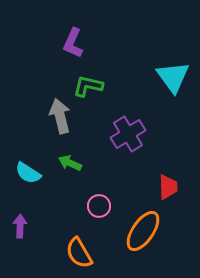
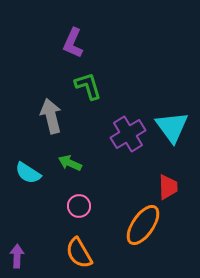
cyan triangle: moved 1 px left, 50 px down
green L-shape: rotated 60 degrees clockwise
gray arrow: moved 9 px left
pink circle: moved 20 px left
purple arrow: moved 3 px left, 30 px down
orange ellipse: moved 6 px up
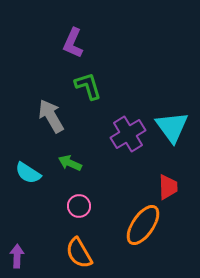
gray arrow: rotated 16 degrees counterclockwise
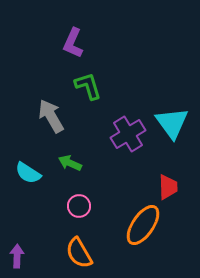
cyan triangle: moved 4 px up
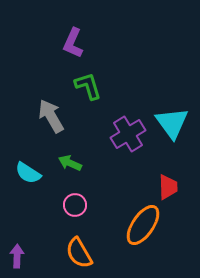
pink circle: moved 4 px left, 1 px up
